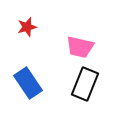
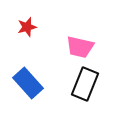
blue rectangle: rotated 8 degrees counterclockwise
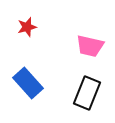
pink trapezoid: moved 10 px right, 1 px up
black rectangle: moved 2 px right, 9 px down
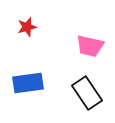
blue rectangle: rotated 56 degrees counterclockwise
black rectangle: rotated 56 degrees counterclockwise
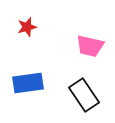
black rectangle: moved 3 px left, 2 px down
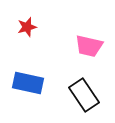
pink trapezoid: moved 1 px left
blue rectangle: rotated 20 degrees clockwise
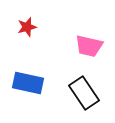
black rectangle: moved 2 px up
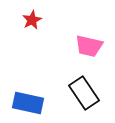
red star: moved 5 px right, 7 px up; rotated 12 degrees counterclockwise
blue rectangle: moved 20 px down
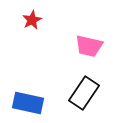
black rectangle: rotated 68 degrees clockwise
